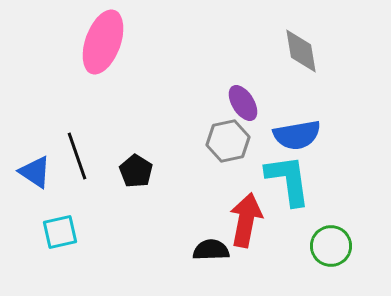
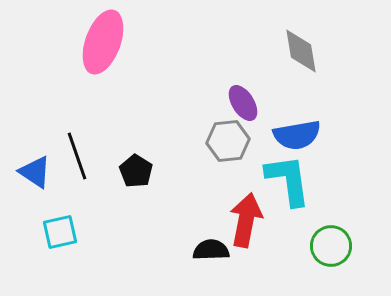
gray hexagon: rotated 6 degrees clockwise
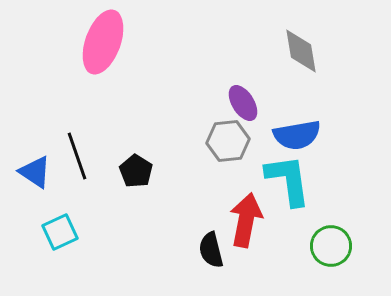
cyan square: rotated 12 degrees counterclockwise
black semicircle: rotated 102 degrees counterclockwise
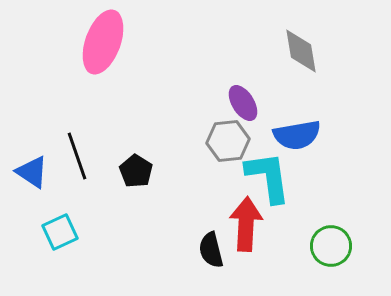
blue triangle: moved 3 px left
cyan L-shape: moved 20 px left, 3 px up
red arrow: moved 4 px down; rotated 8 degrees counterclockwise
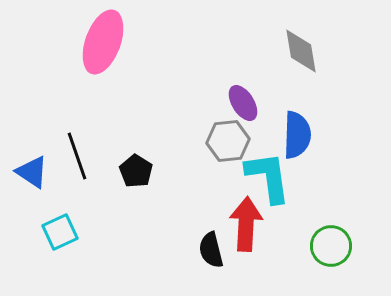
blue semicircle: rotated 78 degrees counterclockwise
